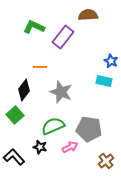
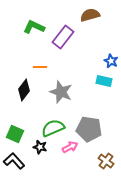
brown semicircle: moved 2 px right; rotated 12 degrees counterclockwise
green square: moved 19 px down; rotated 24 degrees counterclockwise
green semicircle: moved 2 px down
black L-shape: moved 4 px down
brown cross: rotated 14 degrees counterclockwise
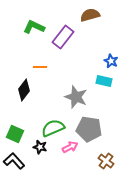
gray star: moved 15 px right, 5 px down
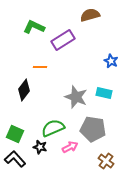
purple rectangle: moved 3 px down; rotated 20 degrees clockwise
cyan rectangle: moved 12 px down
gray pentagon: moved 4 px right
black L-shape: moved 1 px right, 2 px up
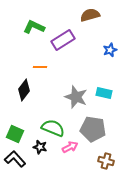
blue star: moved 1 px left, 11 px up; rotated 24 degrees clockwise
green semicircle: rotated 45 degrees clockwise
brown cross: rotated 21 degrees counterclockwise
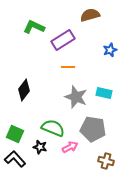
orange line: moved 28 px right
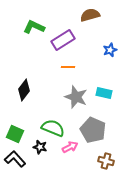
gray pentagon: moved 1 px down; rotated 15 degrees clockwise
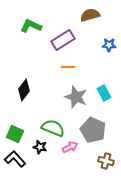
green L-shape: moved 3 px left, 1 px up
blue star: moved 1 px left, 5 px up; rotated 24 degrees clockwise
cyan rectangle: rotated 49 degrees clockwise
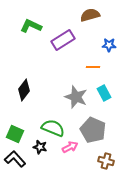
orange line: moved 25 px right
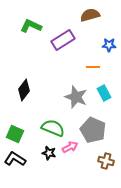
black star: moved 9 px right, 6 px down
black L-shape: rotated 15 degrees counterclockwise
